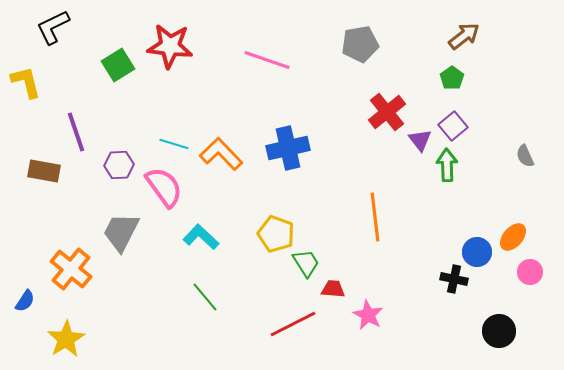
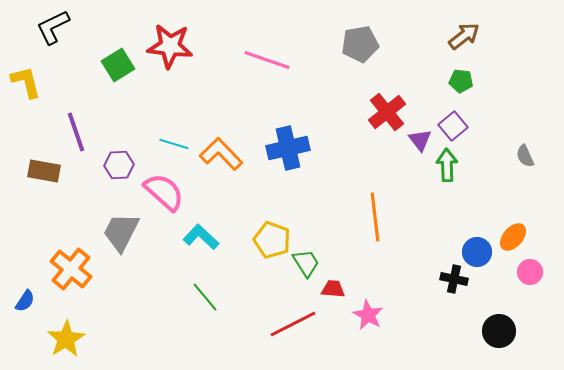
green pentagon: moved 9 px right, 3 px down; rotated 30 degrees counterclockwise
pink semicircle: moved 5 px down; rotated 12 degrees counterclockwise
yellow pentagon: moved 4 px left, 6 px down
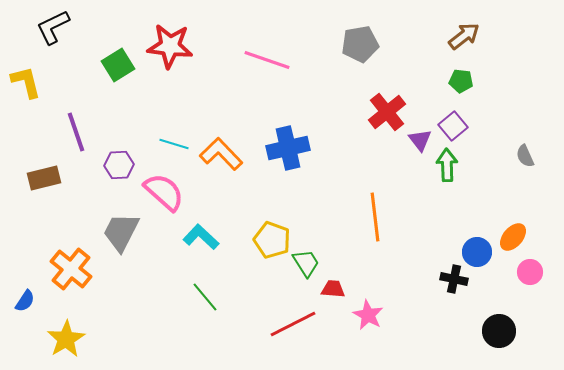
brown rectangle: moved 7 px down; rotated 24 degrees counterclockwise
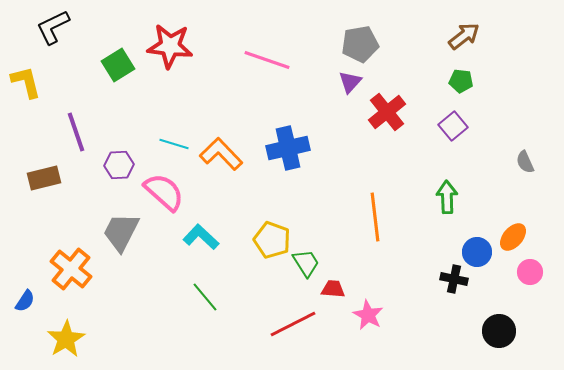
purple triangle: moved 70 px left, 58 px up; rotated 20 degrees clockwise
gray semicircle: moved 6 px down
green arrow: moved 32 px down
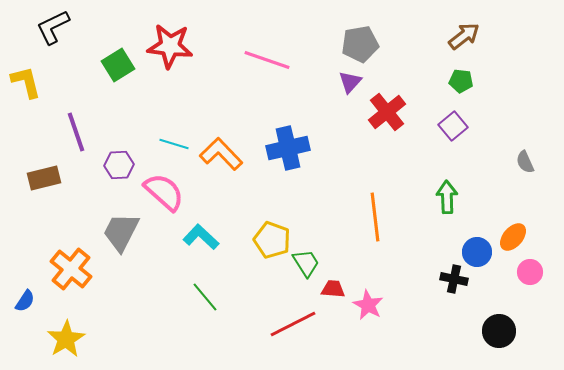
pink star: moved 10 px up
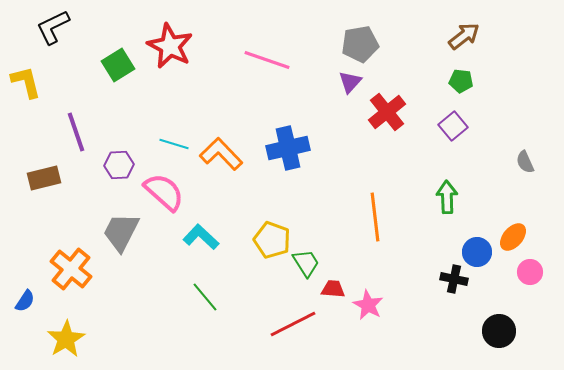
red star: rotated 21 degrees clockwise
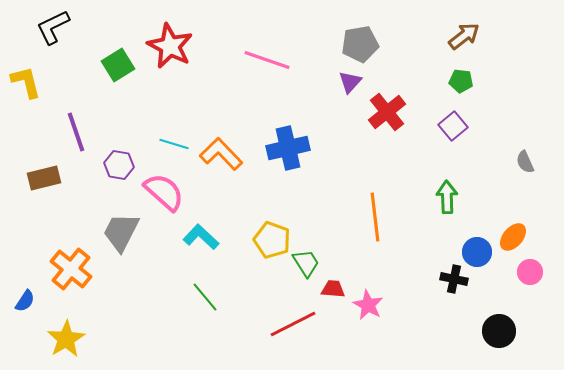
purple hexagon: rotated 12 degrees clockwise
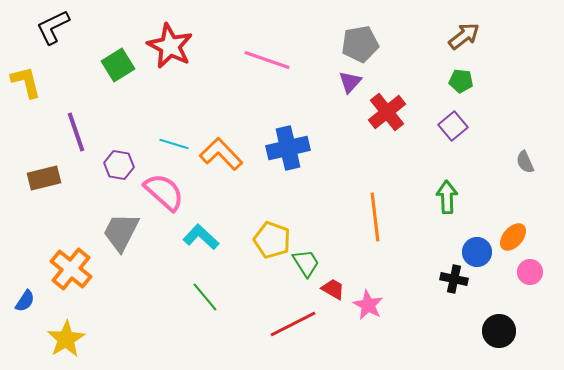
red trapezoid: rotated 25 degrees clockwise
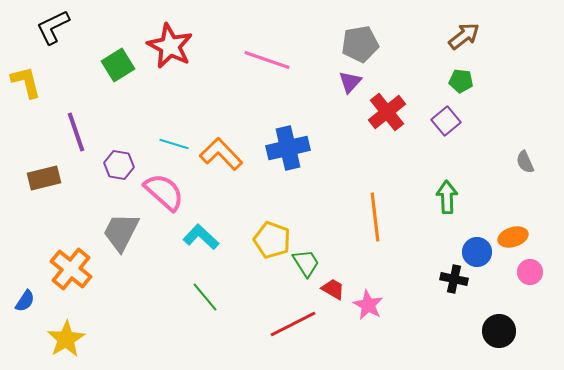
purple square: moved 7 px left, 5 px up
orange ellipse: rotated 32 degrees clockwise
